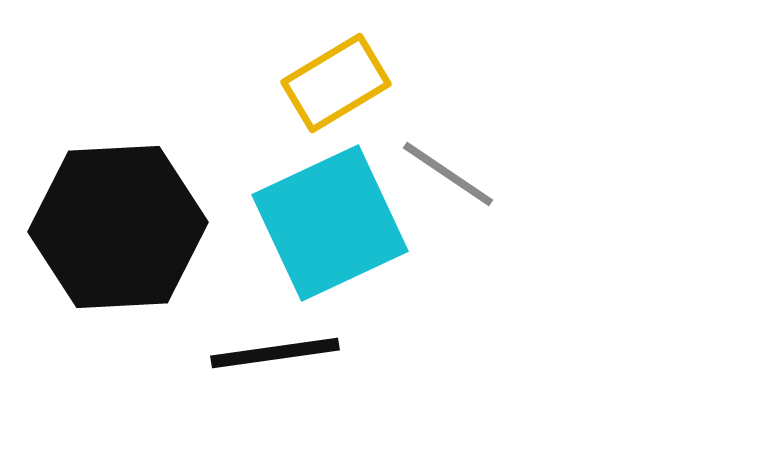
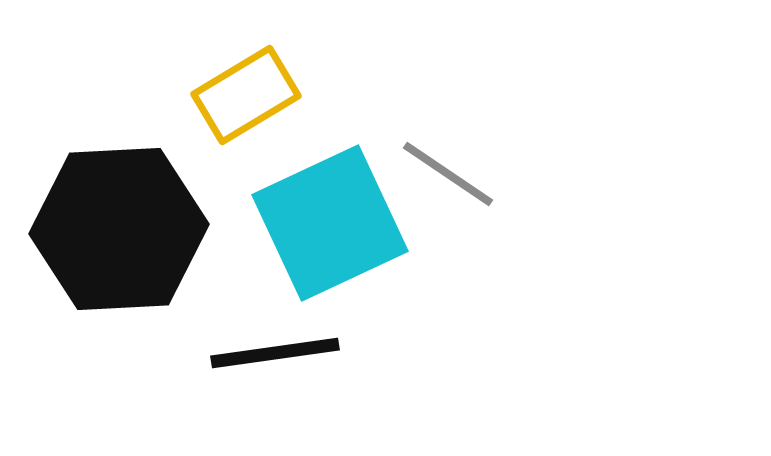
yellow rectangle: moved 90 px left, 12 px down
black hexagon: moved 1 px right, 2 px down
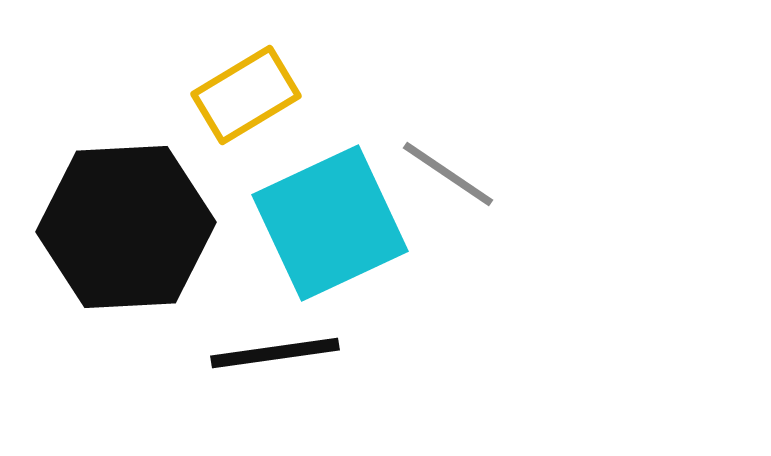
black hexagon: moved 7 px right, 2 px up
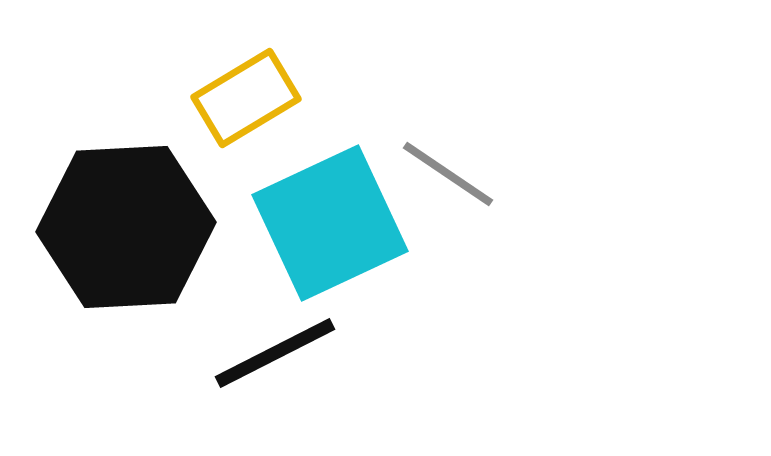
yellow rectangle: moved 3 px down
black line: rotated 19 degrees counterclockwise
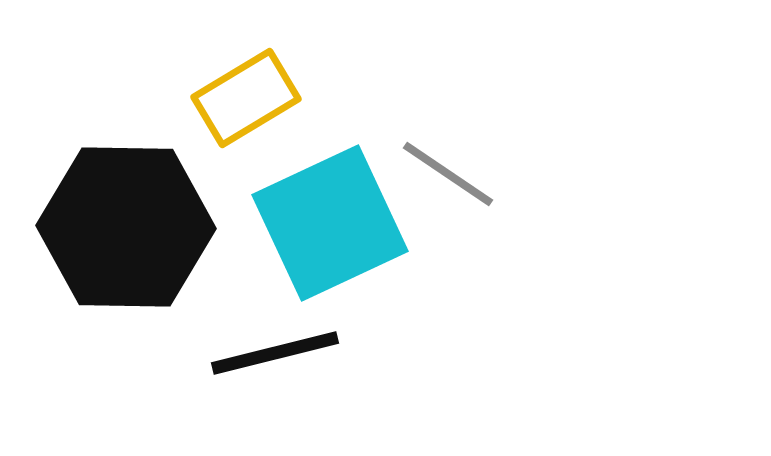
black hexagon: rotated 4 degrees clockwise
black line: rotated 13 degrees clockwise
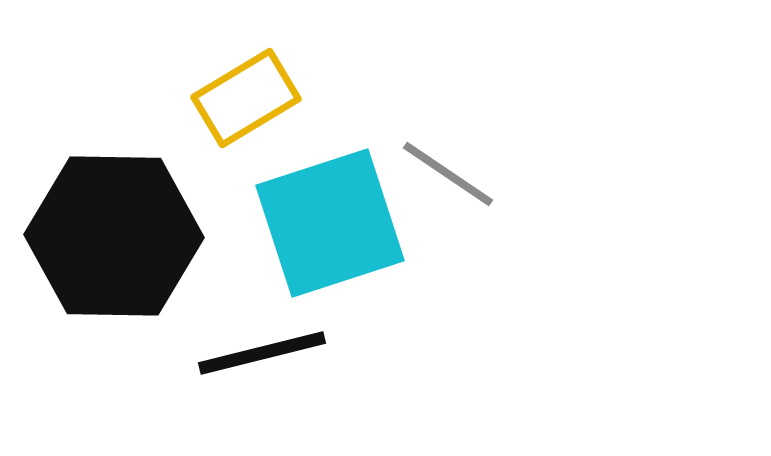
cyan square: rotated 7 degrees clockwise
black hexagon: moved 12 px left, 9 px down
black line: moved 13 px left
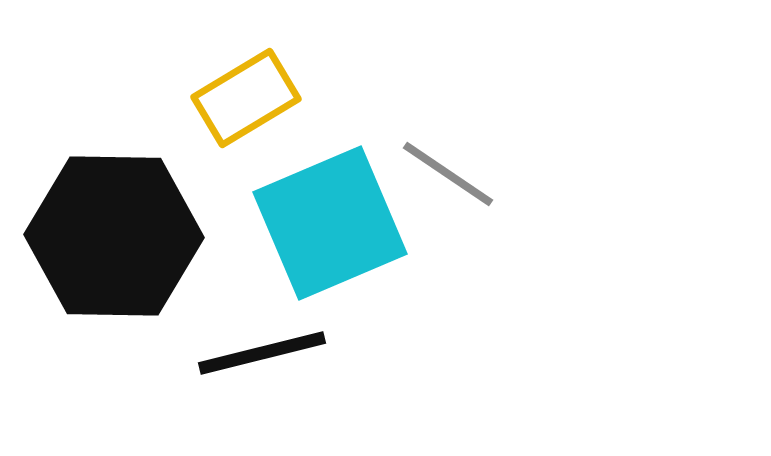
cyan square: rotated 5 degrees counterclockwise
